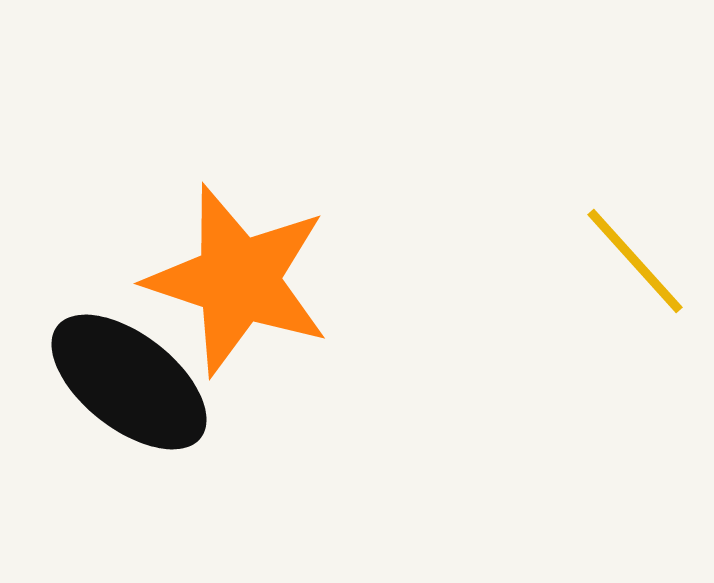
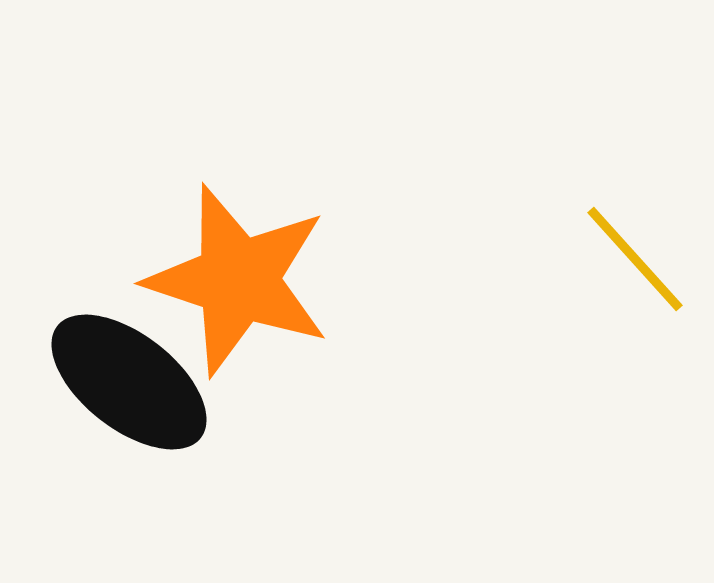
yellow line: moved 2 px up
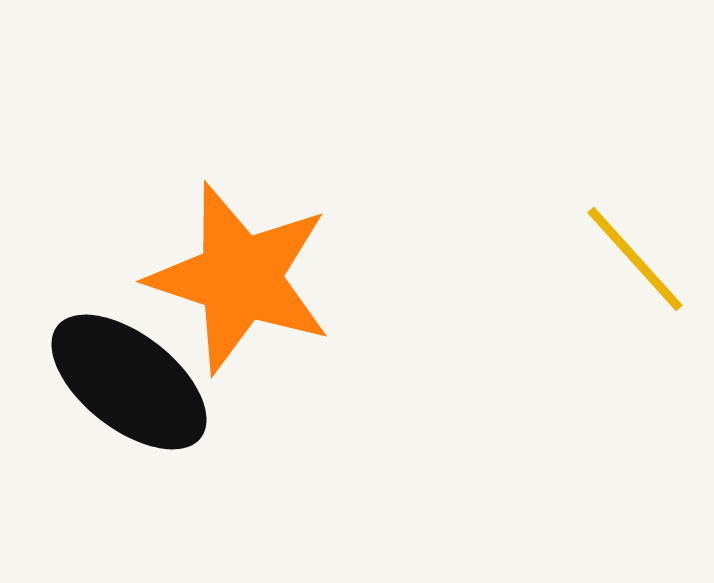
orange star: moved 2 px right, 2 px up
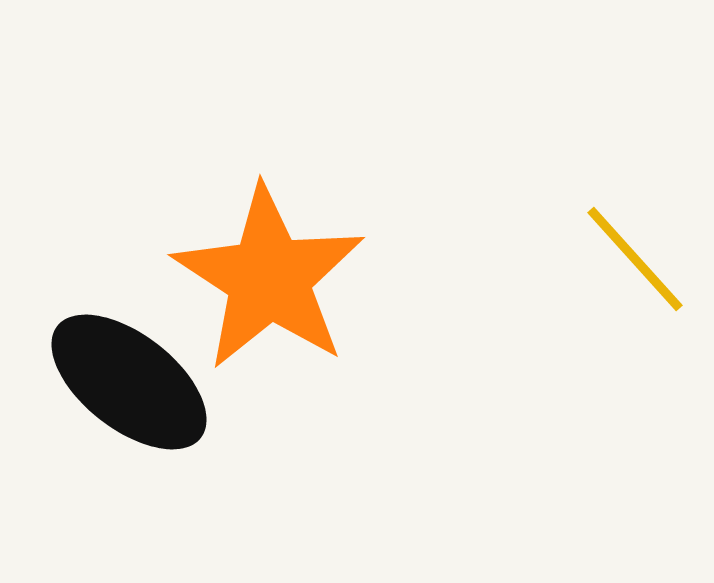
orange star: moved 29 px right; rotated 15 degrees clockwise
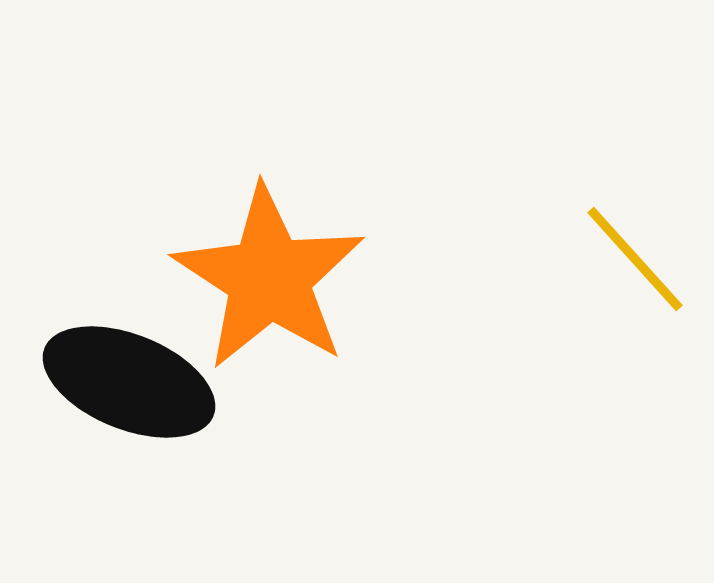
black ellipse: rotated 16 degrees counterclockwise
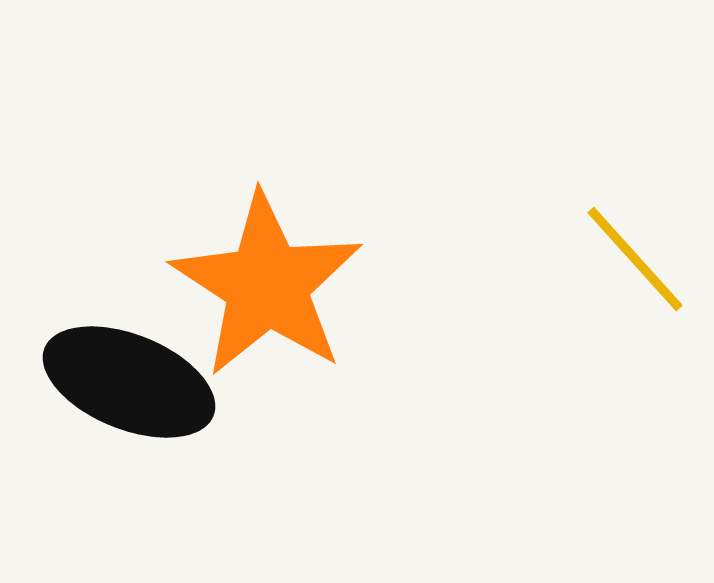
orange star: moved 2 px left, 7 px down
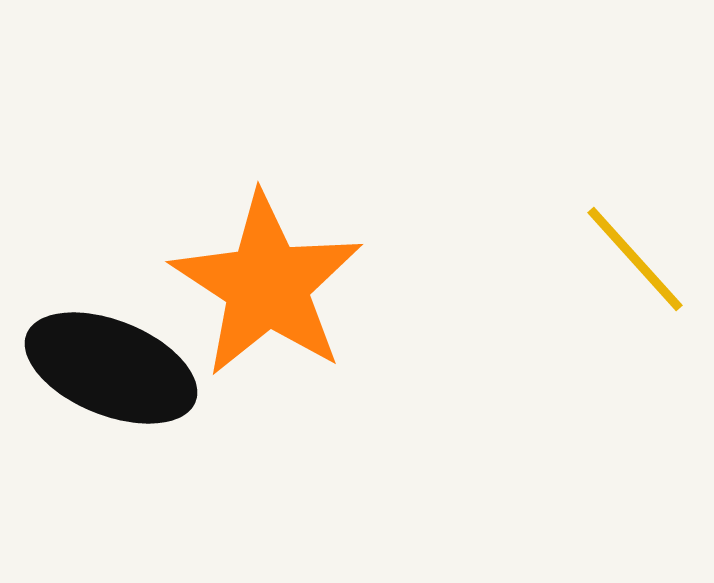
black ellipse: moved 18 px left, 14 px up
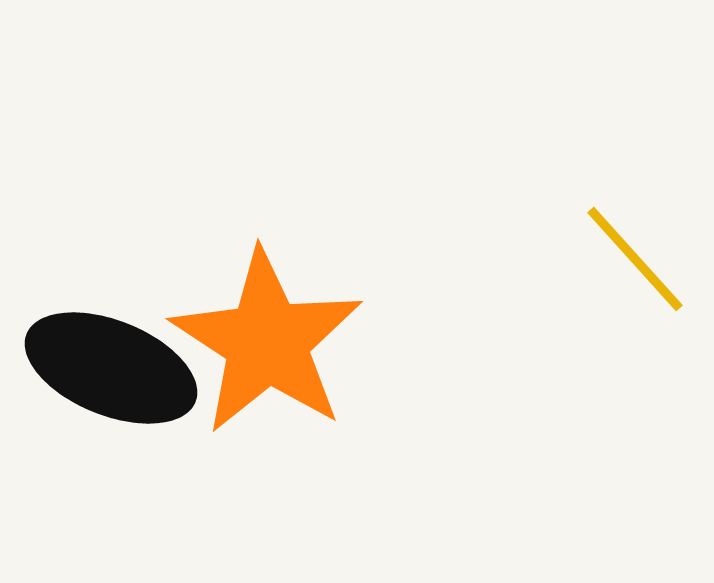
orange star: moved 57 px down
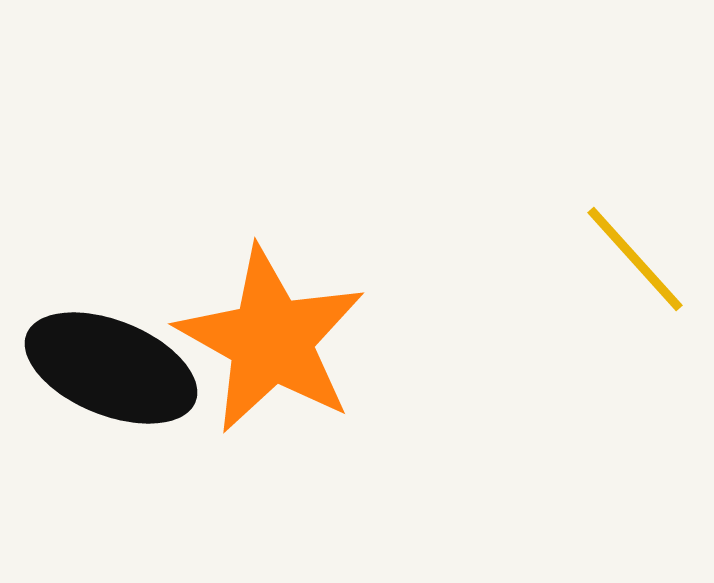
orange star: moved 4 px right, 2 px up; rotated 4 degrees counterclockwise
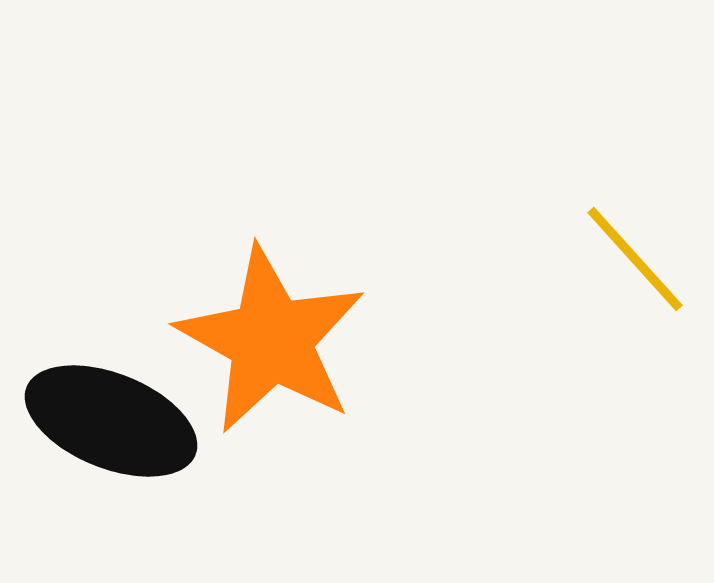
black ellipse: moved 53 px down
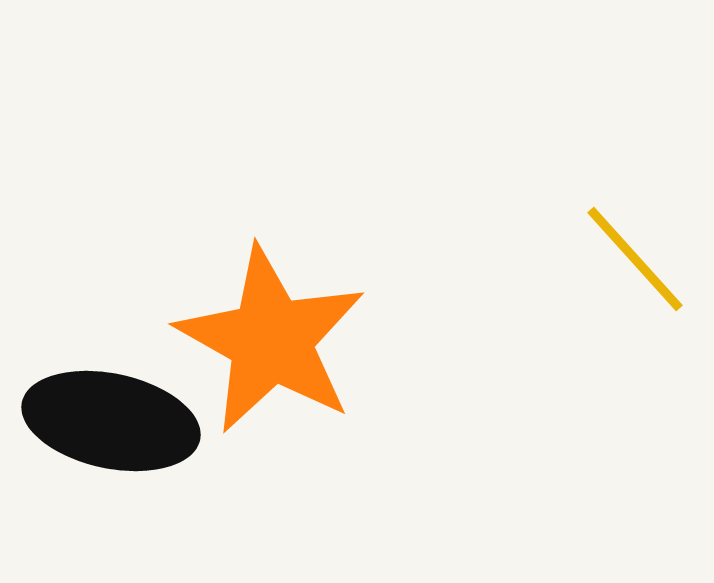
black ellipse: rotated 10 degrees counterclockwise
